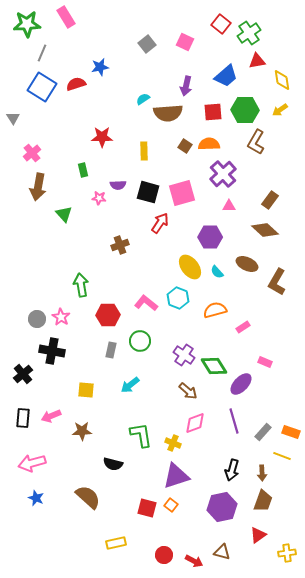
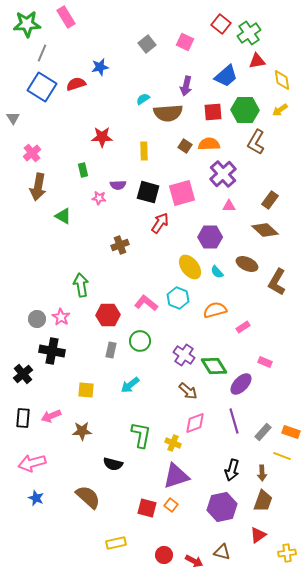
green triangle at (64, 214): moved 1 px left, 2 px down; rotated 18 degrees counterclockwise
green L-shape at (141, 435): rotated 20 degrees clockwise
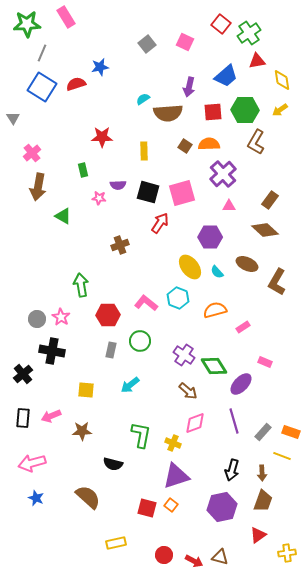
purple arrow at (186, 86): moved 3 px right, 1 px down
brown triangle at (222, 552): moved 2 px left, 5 px down
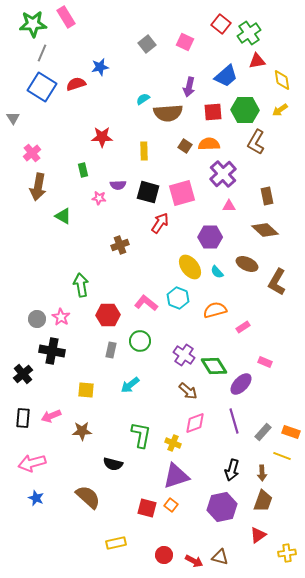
green star at (27, 24): moved 6 px right
brown rectangle at (270, 200): moved 3 px left, 4 px up; rotated 48 degrees counterclockwise
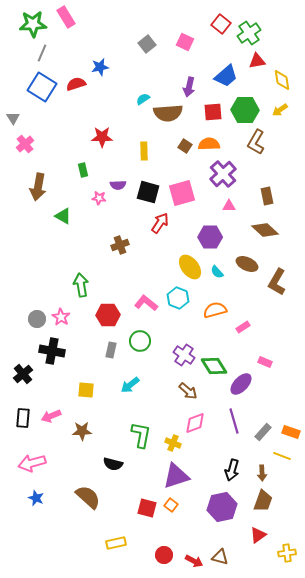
pink cross at (32, 153): moved 7 px left, 9 px up
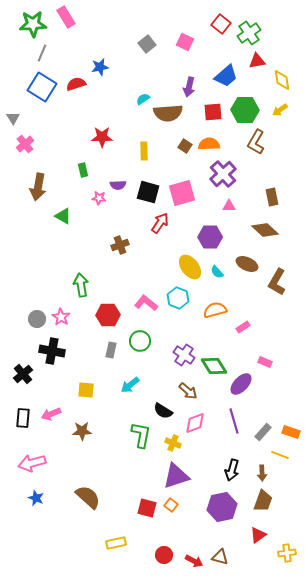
brown rectangle at (267, 196): moved 5 px right, 1 px down
pink arrow at (51, 416): moved 2 px up
yellow line at (282, 456): moved 2 px left, 1 px up
black semicircle at (113, 464): moved 50 px right, 53 px up; rotated 18 degrees clockwise
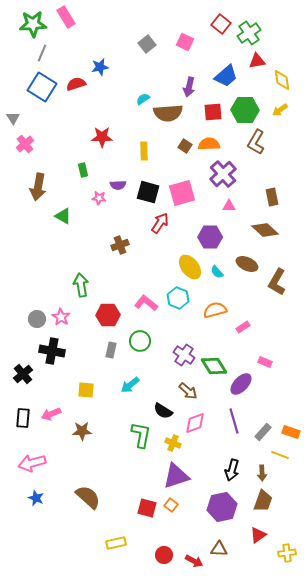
brown triangle at (220, 557): moved 1 px left, 8 px up; rotated 12 degrees counterclockwise
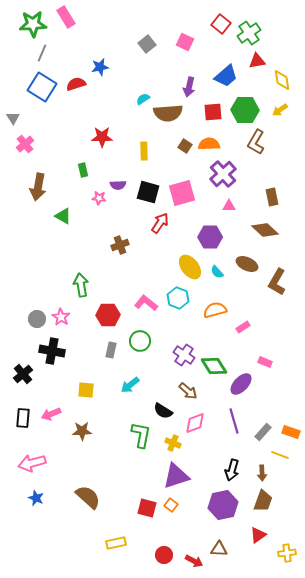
purple hexagon at (222, 507): moved 1 px right, 2 px up
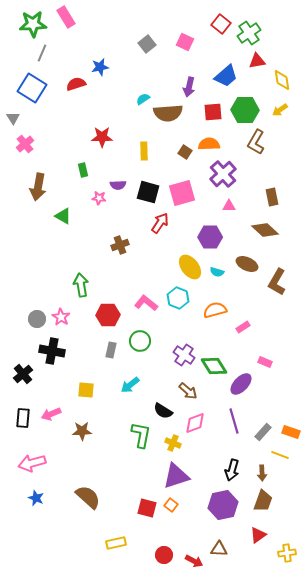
blue square at (42, 87): moved 10 px left, 1 px down
brown square at (185, 146): moved 6 px down
cyan semicircle at (217, 272): rotated 32 degrees counterclockwise
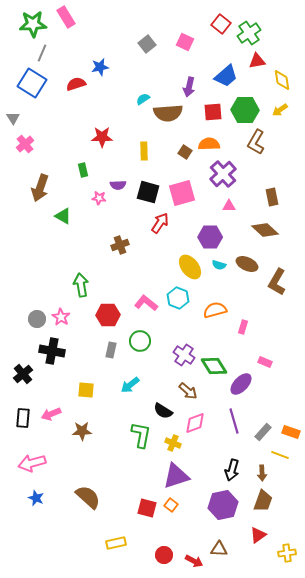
blue square at (32, 88): moved 5 px up
brown arrow at (38, 187): moved 2 px right, 1 px down; rotated 8 degrees clockwise
cyan semicircle at (217, 272): moved 2 px right, 7 px up
pink rectangle at (243, 327): rotated 40 degrees counterclockwise
